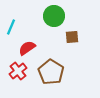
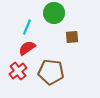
green circle: moved 3 px up
cyan line: moved 16 px right
brown pentagon: rotated 25 degrees counterclockwise
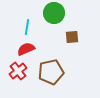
cyan line: rotated 14 degrees counterclockwise
red semicircle: moved 1 px left, 1 px down; rotated 12 degrees clockwise
brown pentagon: rotated 20 degrees counterclockwise
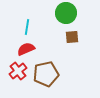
green circle: moved 12 px right
brown pentagon: moved 5 px left, 2 px down
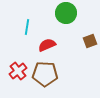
brown square: moved 18 px right, 4 px down; rotated 16 degrees counterclockwise
red semicircle: moved 21 px right, 4 px up
brown pentagon: moved 1 px left; rotated 15 degrees clockwise
